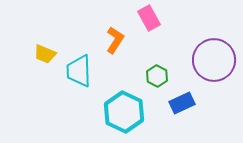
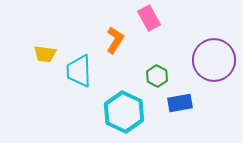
yellow trapezoid: rotated 15 degrees counterclockwise
blue rectangle: moved 2 px left; rotated 15 degrees clockwise
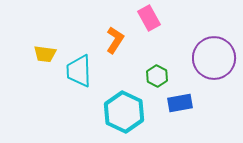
purple circle: moved 2 px up
